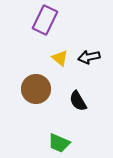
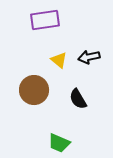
purple rectangle: rotated 56 degrees clockwise
yellow triangle: moved 1 px left, 2 px down
brown circle: moved 2 px left, 1 px down
black semicircle: moved 2 px up
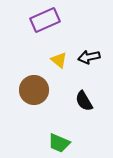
purple rectangle: rotated 16 degrees counterclockwise
black semicircle: moved 6 px right, 2 px down
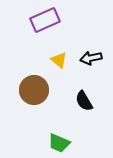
black arrow: moved 2 px right, 1 px down
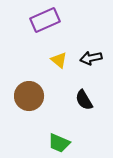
brown circle: moved 5 px left, 6 px down
black semicircle: moved 1 px up
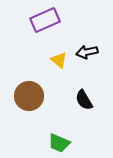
black arrow: moved 4 px left, 6 px up
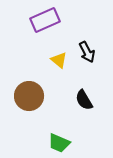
black arrow: rotated 105 degrees counterclockwise
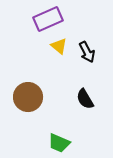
purple rectangle: moved 3 px right, 1 px up
yellow triangle: moved 14 px up
brown circle: moved 1 px left, 1 px down
black semicircle: moved 1 px right, 1 px up
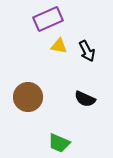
yellow triangle: rotated 30 degrees counterclockwise
black arrow: moved 1 px up
black semicircle: rotated 35 degrees counterclockwise
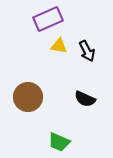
green trapezoid: moved 1 px up
